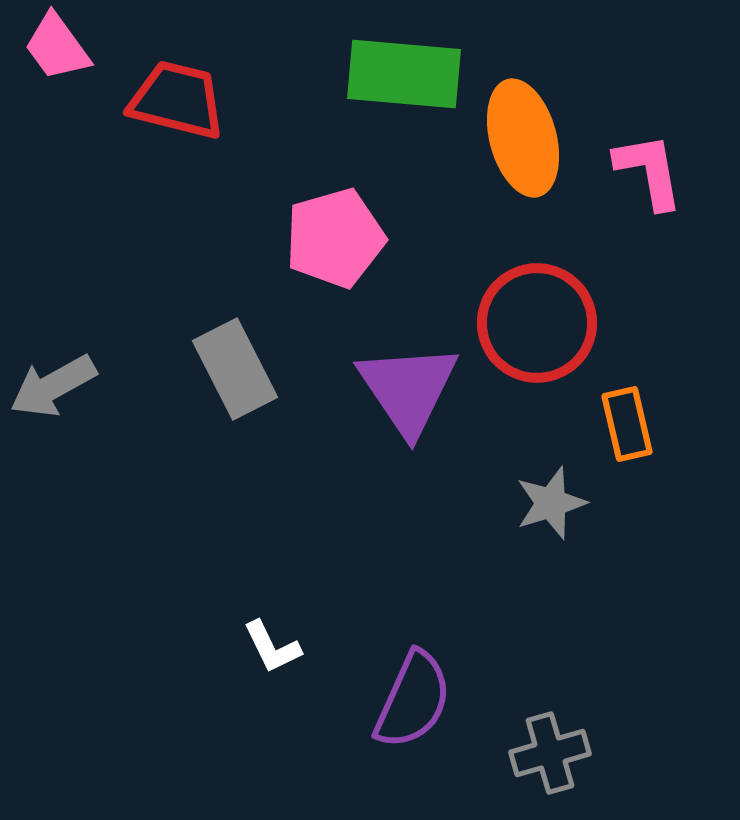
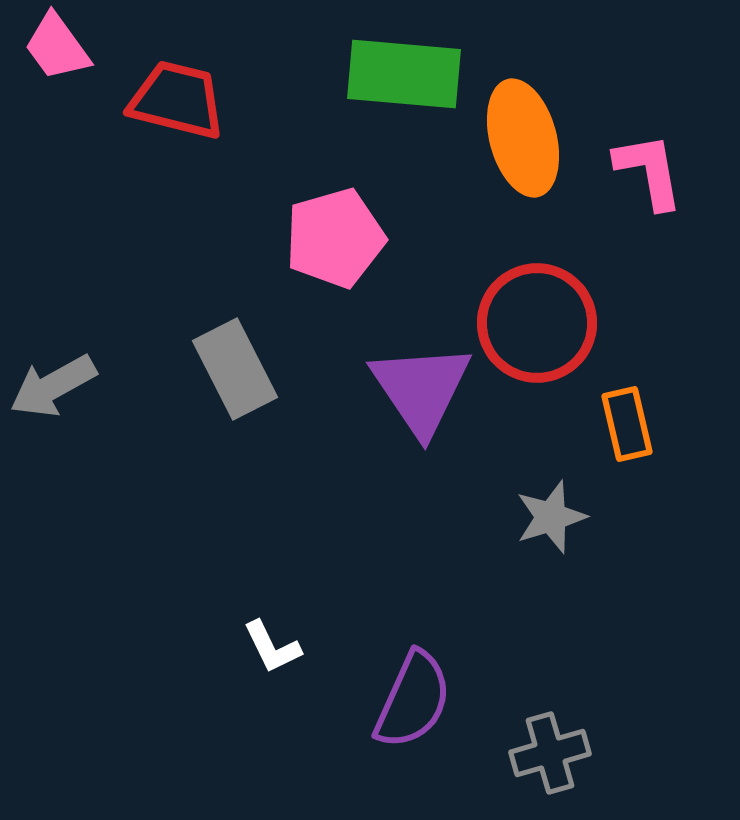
purple triangle: moved 13 px right
gray star: moved 14 px down
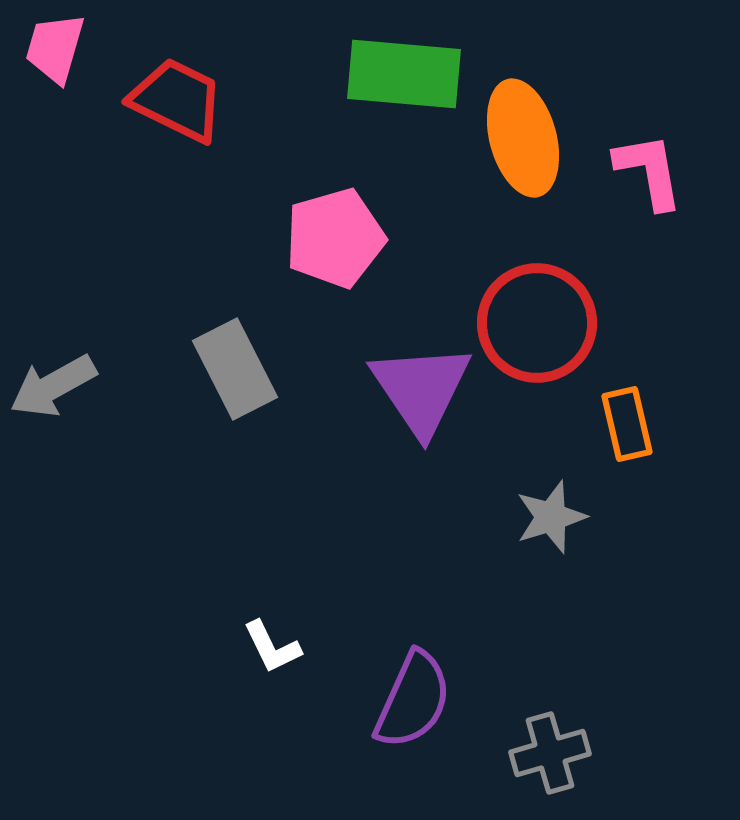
pink trapezoid: moved 2 px left, 1 px down; rotated 52 degrees clockwise
red trapezoid: rotated 12 degrees clockwise
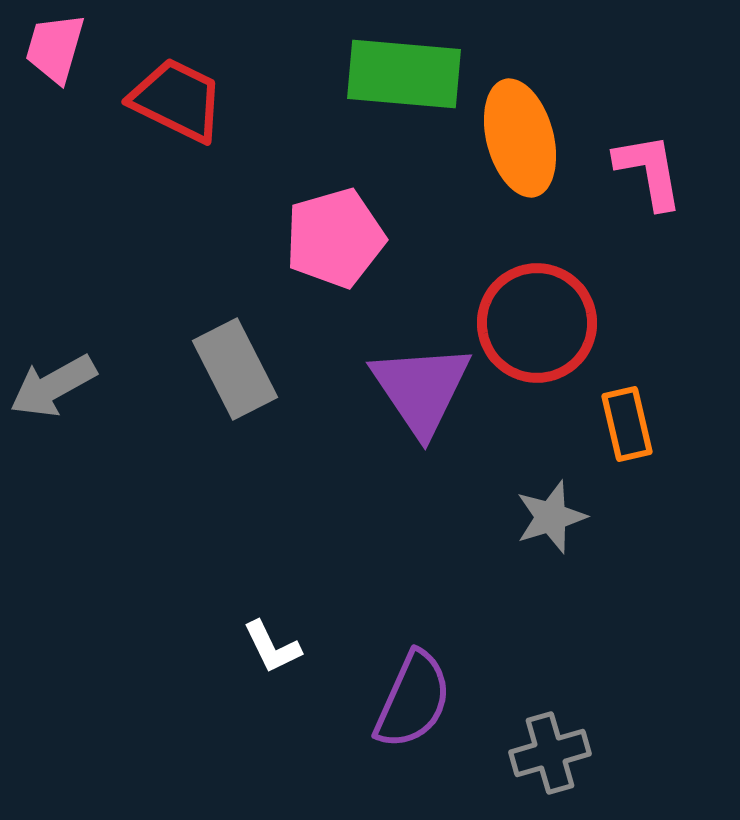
orange ellipse: moved 3 px left
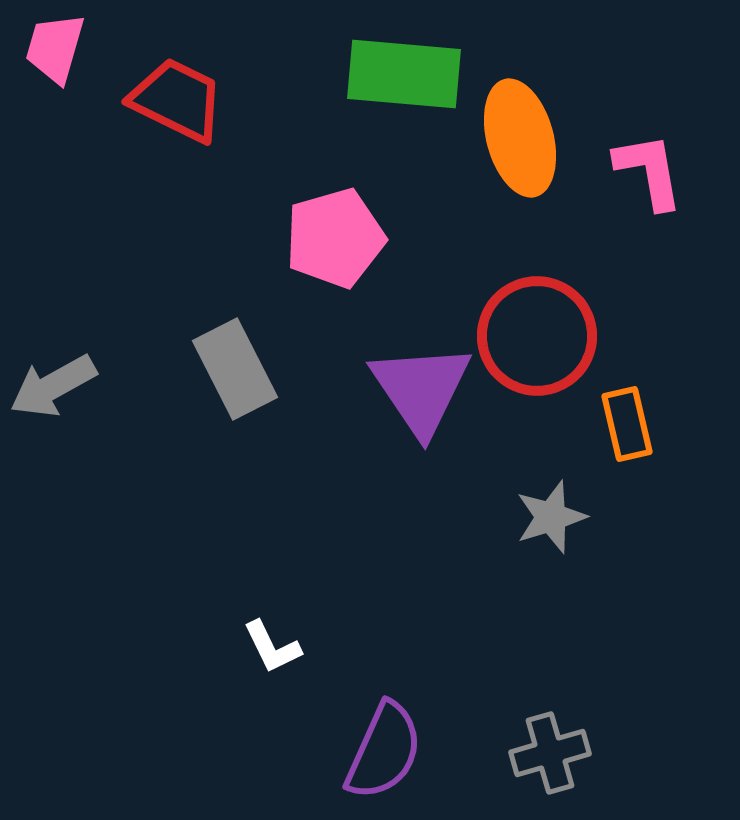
red circle: moved 13 px down
purple semicircle: moved 29 px left, 51 px down
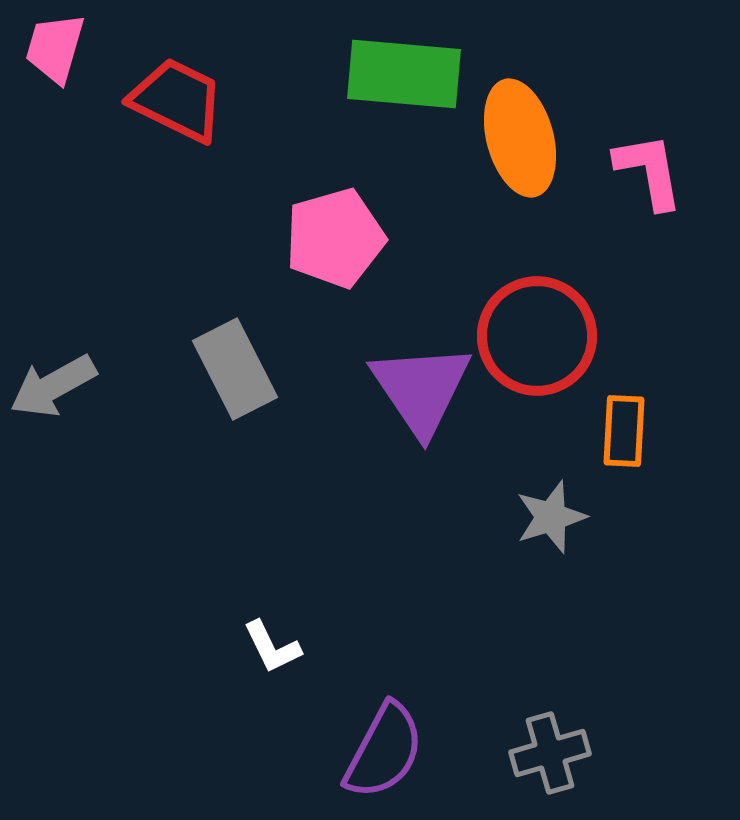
orange rectangle: moved 3 px left, 7 px down; rotated 16 degrees clockwise
purple semicircle: rotated 4 degrees clockwise
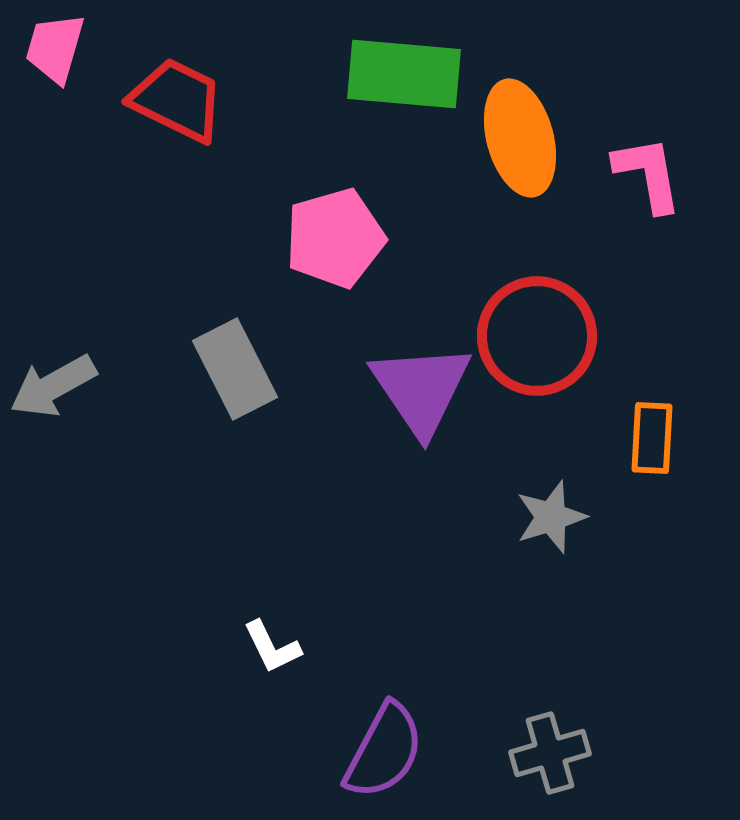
pink L-shape: moved 1 px left, 3 px down
orange rectangle: moved 28 px right, 7 px down
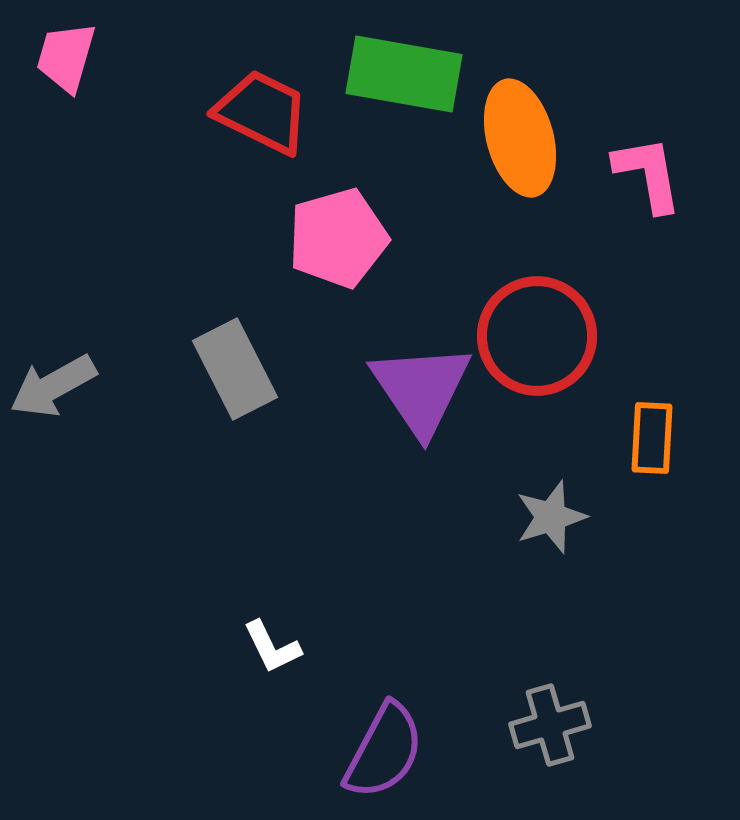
pink trapezoid: moved 11 px right, 9 px down
green rectangle: rotated 5 degrees clockwise
red trapezoid: moved 85 px right, 12 px down
pink pentagon: moved 3 px right
gray cross: moved 28 px up
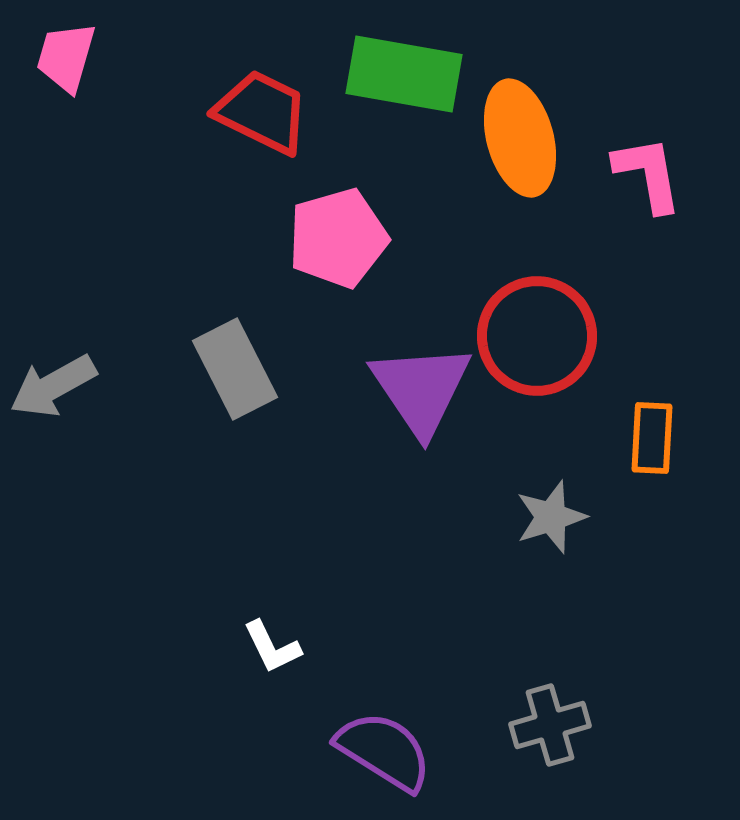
purple semicircle: rotated 86 degrees counterclockwise
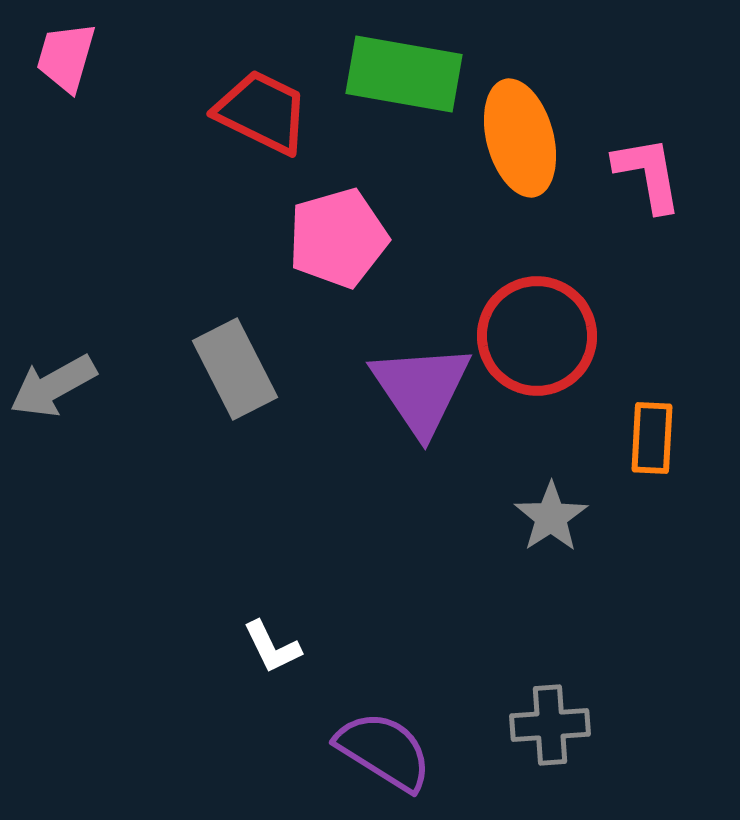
gray star: rotated 16 degrees counterclockwise
gray cross: rotated 12 degrees clockwise
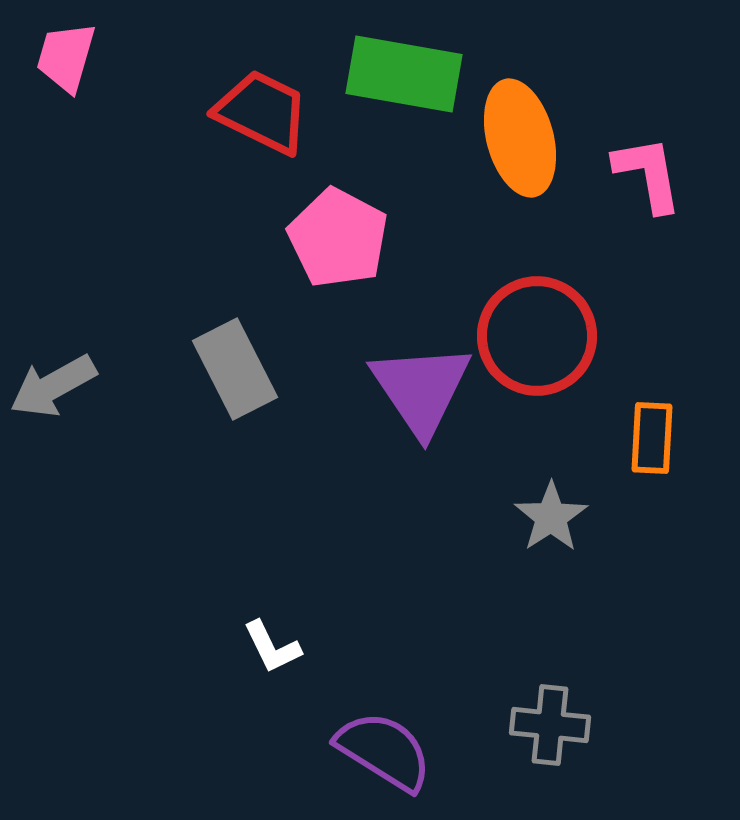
pink pentagon: rotated 28 degrees counterclockwise
gray cross: rotated 10 degrees clockwise
